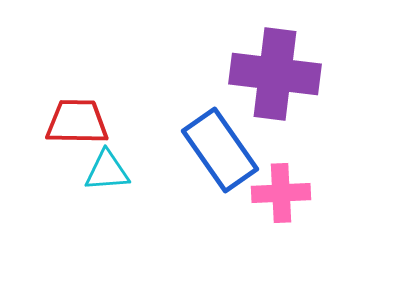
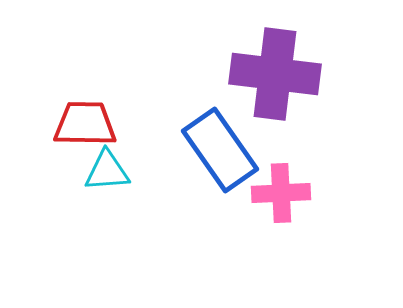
red trapezoid: moved 8 px right, 2 px down
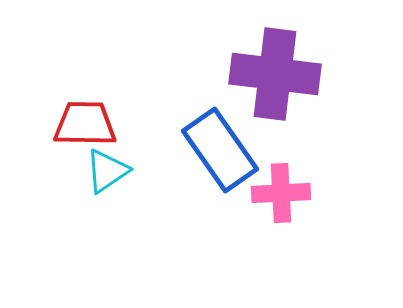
cyan triangle: rotated 30 degrees counterclockwise
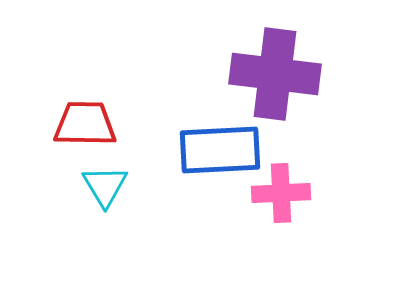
blue rectangle: rotated 58 degrees counterclockwise
cyan triangle: moved 2 px left, 15 px down; rotated 27 degrees counterclockwise
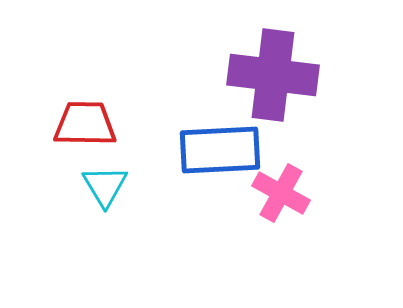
purple cross: moved 2 px left, 1 px down
pink cross: rotated 32 degrees clockwise
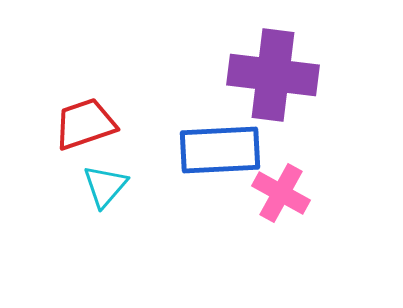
red trapezoid: rotated 20 degrees counterclockwise
cyan triangle: rotated 12 degrees clockwise
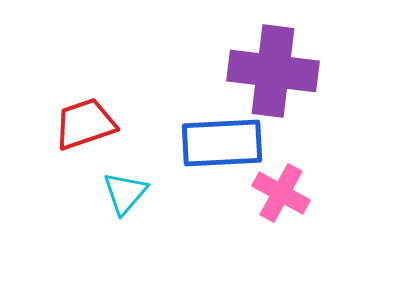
purple cross: moved 4 px up
blue rectangle: moved 2 px right, 7 px up
cyan triangle: moved 20 px right, 7 px down
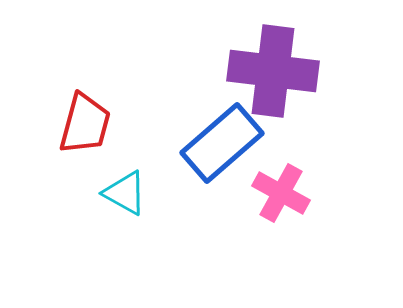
red trapezoid: rotated 124 degrees clockwise
blue rectangle: rotated 38 degrees counterclockwise
cyan triangle: rotated 42 degrees counterclockwise
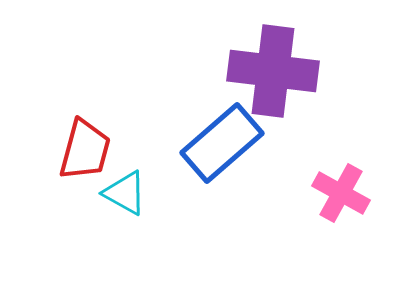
red trapezoid: moved 26 px down
pink cross: moved 60 px right
